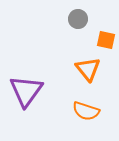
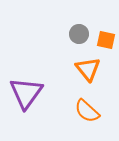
gray circle: moved 1 px right, 15 px down
purple triangle: moved 2 px down
orange semicircle: moved 1 px right; rotated 24 degrees clockwise
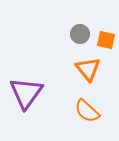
gray circle: moved 1 px right
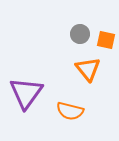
orange semicircle: moved 17 px left; rotated 28 degrees counterclockwise
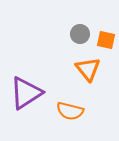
purple triangle: rotated 21 degrees clockwise
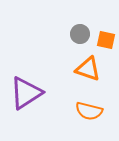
orange triangle: rotated 32 degrees counterclockwise
orange semicircle: moved 19 px right
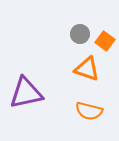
orange square: moved 1 px left, 1 px down; rotated 24 degrees clockwise
orange triangle: moved 1 px left
purple triangle: rotated 21 degrees clockwise
